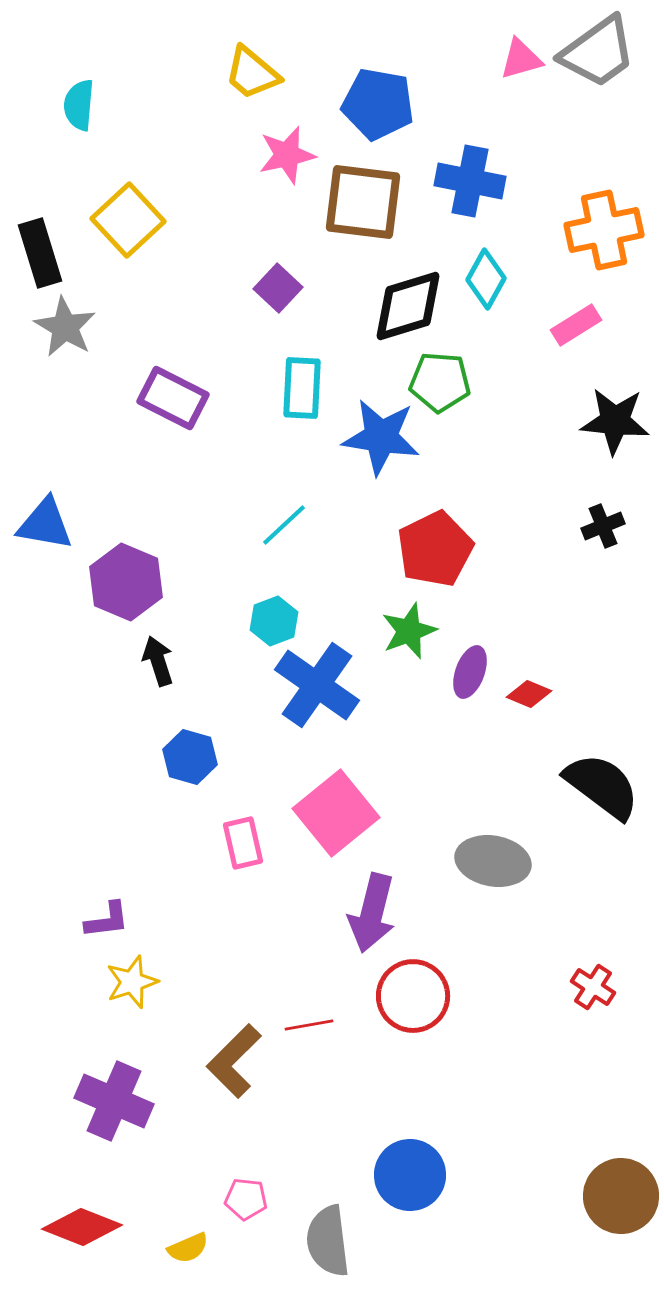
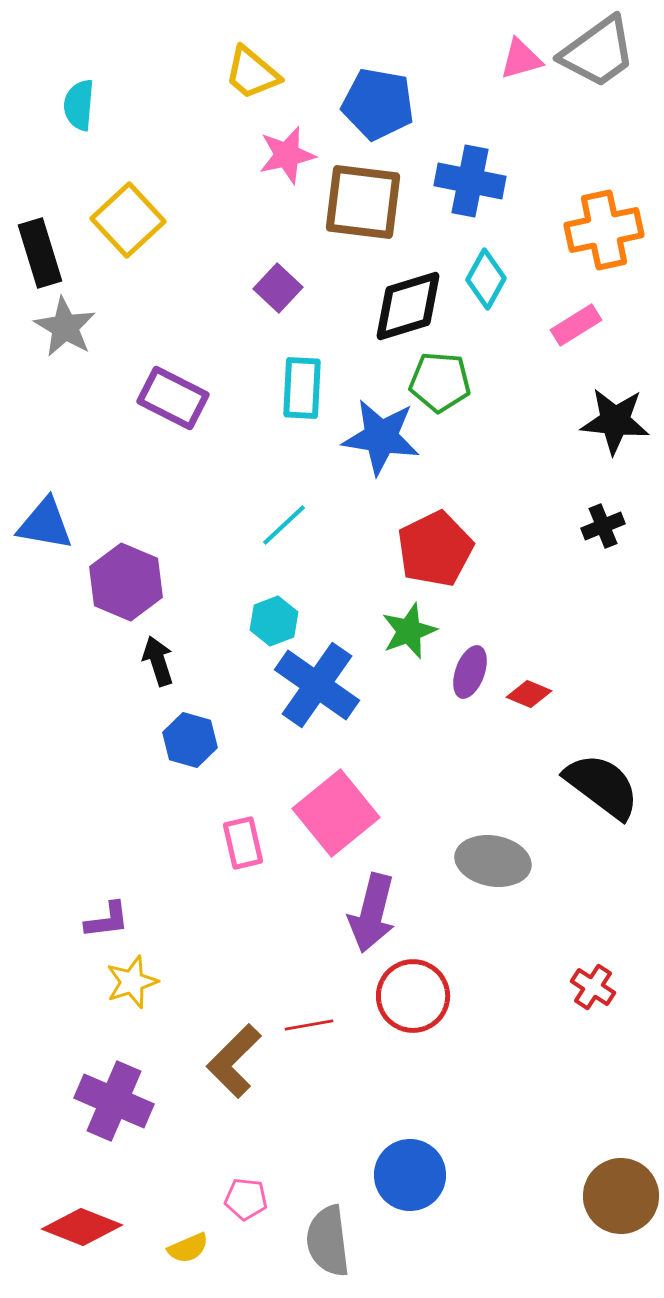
blue hexagon at (190, 757): moved 17 px up
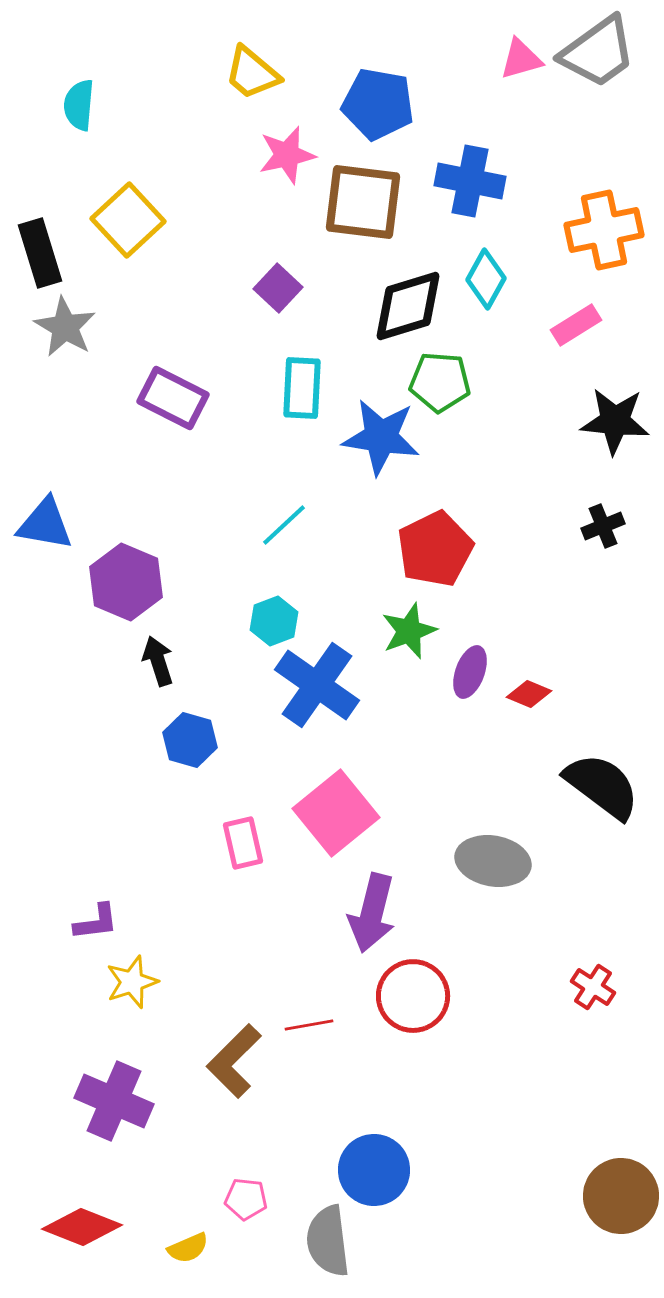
purple L-shape at (107, 920): moved 11 px left, 2 px down
blue circle at (410, 1175): moved 36 px left, 5 px up
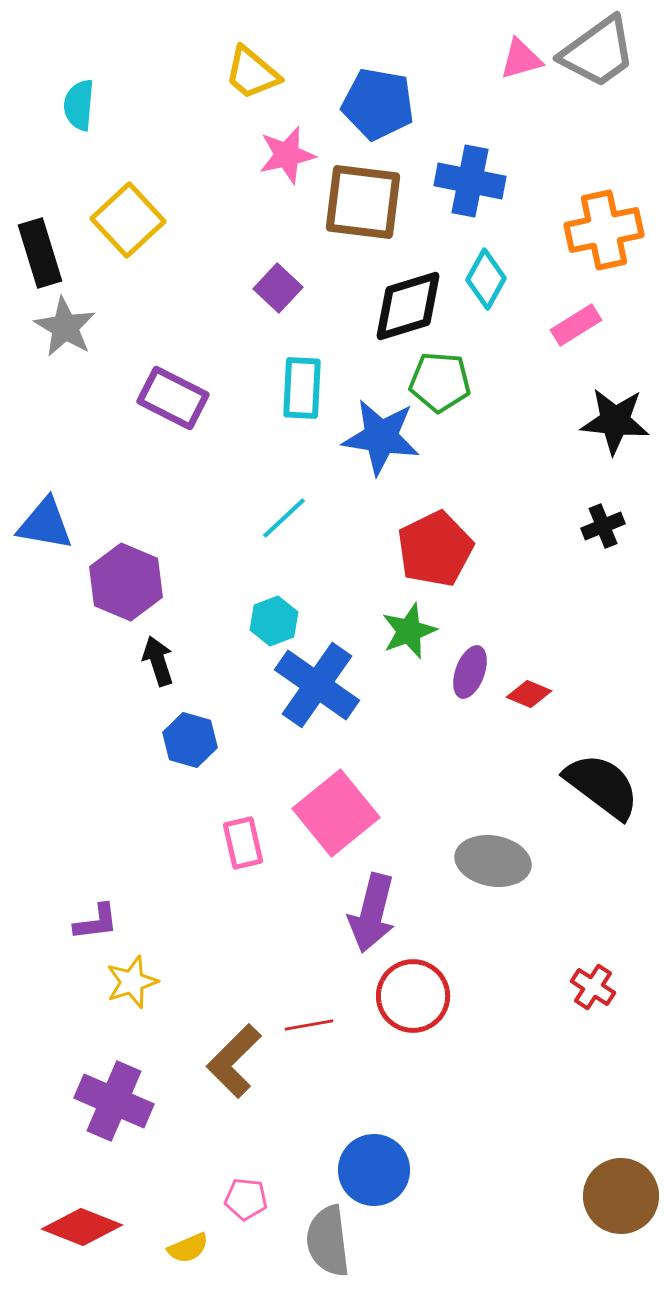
cyan line at (284, 525): moved 7 px up
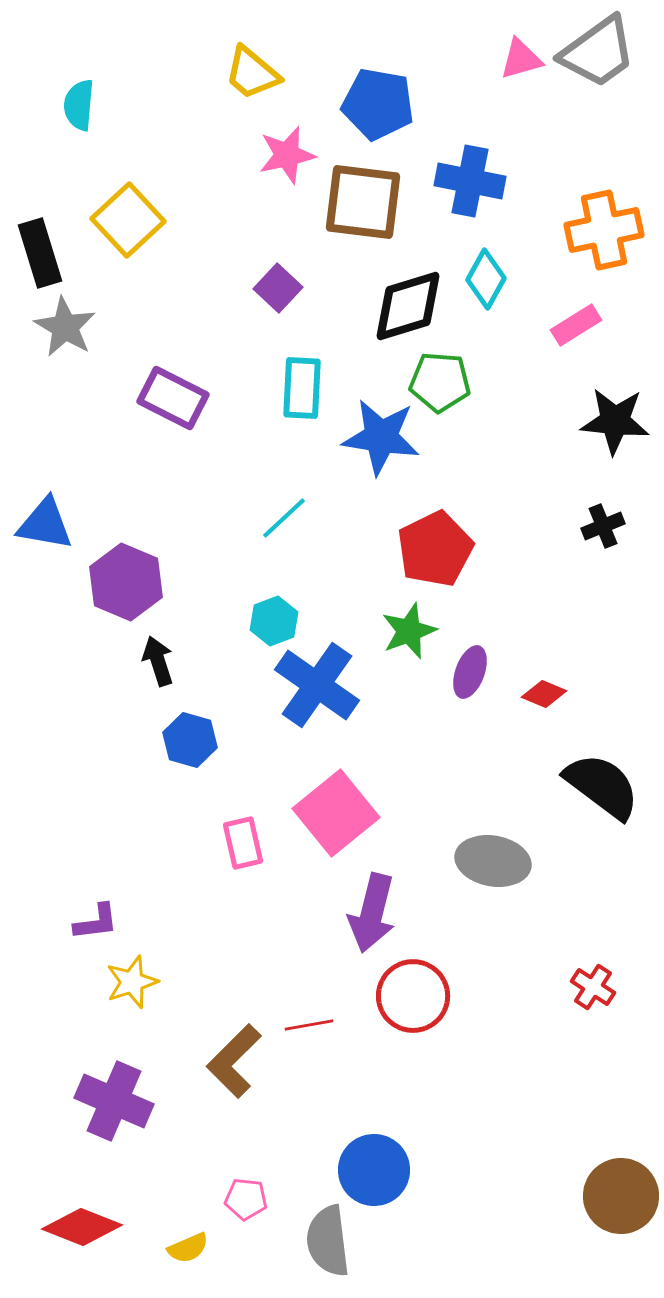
red diamond at (529, 694): moved 15 px right
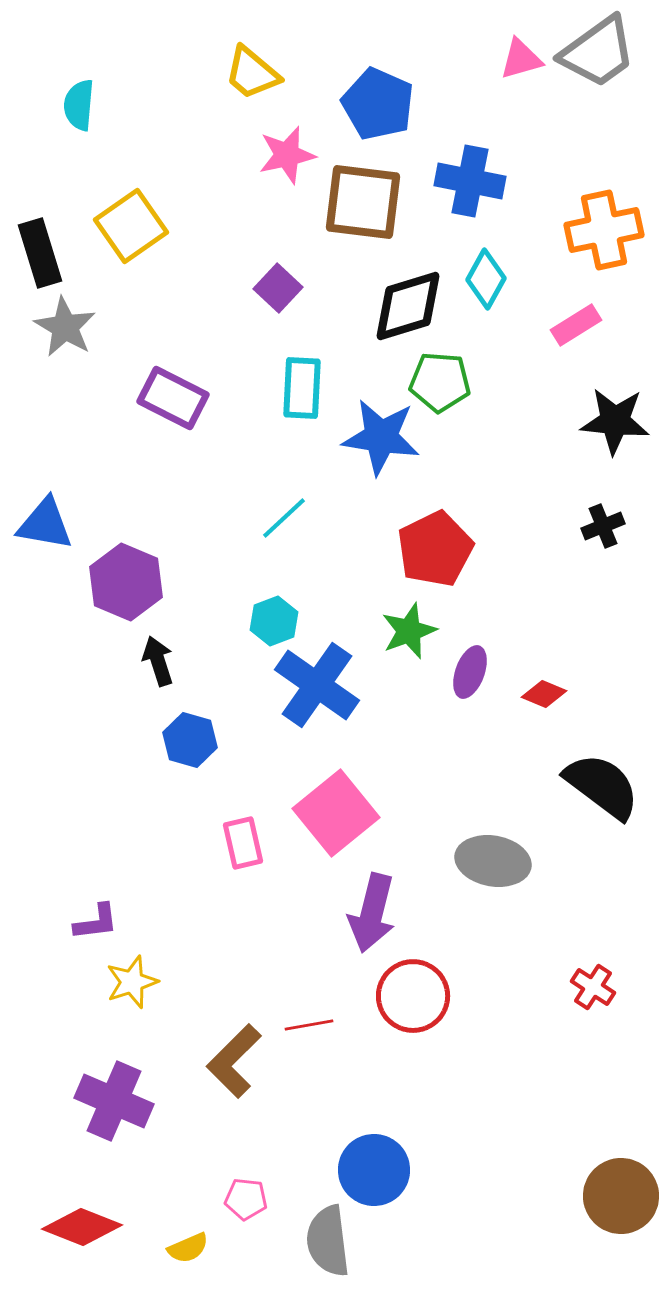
blue pentagon at (378, 104): rotated 14 degrees clockwise
yellow square at (128, 220): moved 3 px right, 6 px down; rotated 8 degrees clockwise
